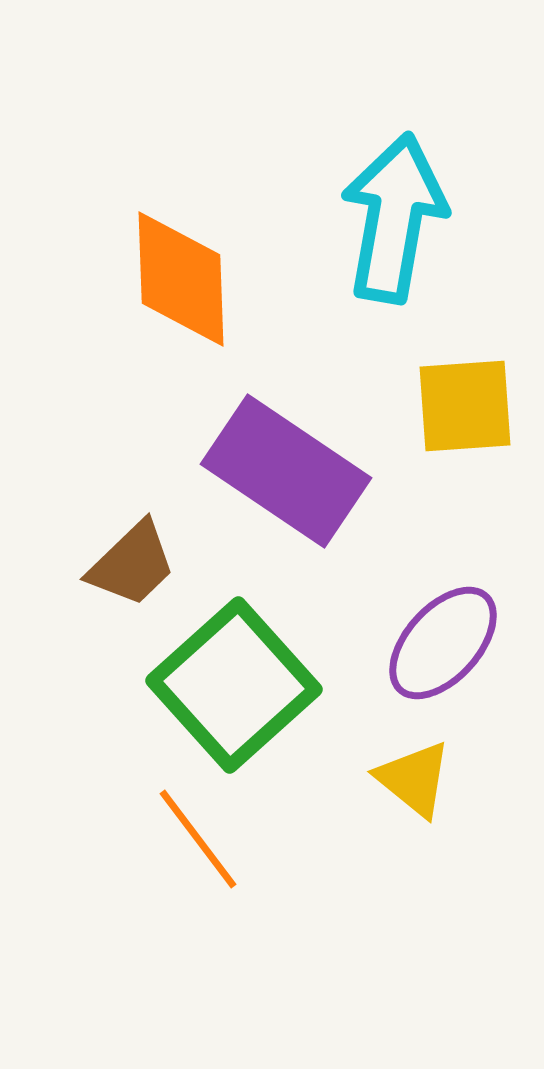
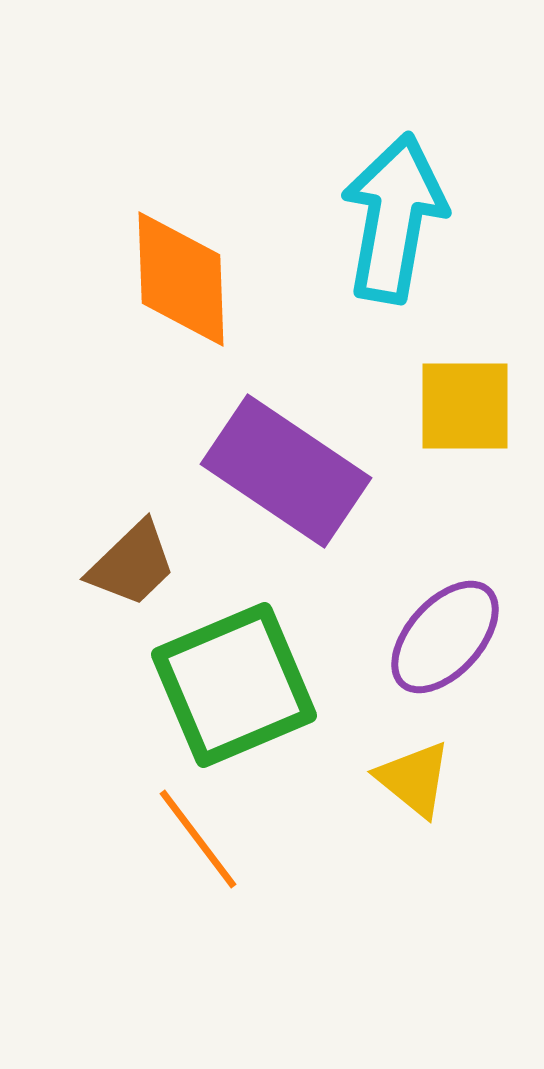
yellow square: rotated 4 degrees clockwise
purple ellipse: moved 2 px right, 6 px up
green square: rotated 19 degrees clockwise
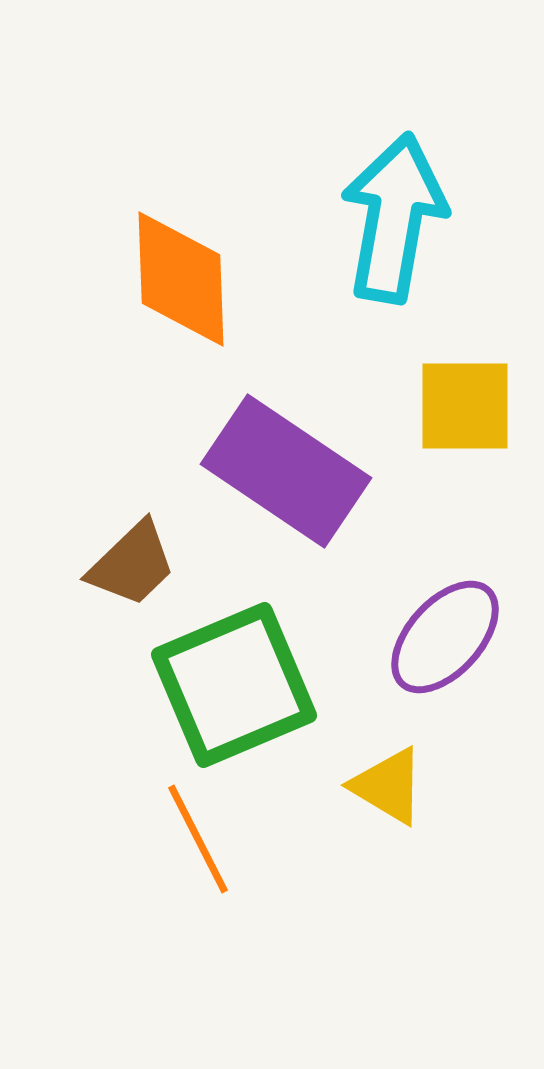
yellow triangle: moved 26 px left, 7 px down; rotated 8 degrees counterclockwise
orange line: rotated 10 degrees clockwise
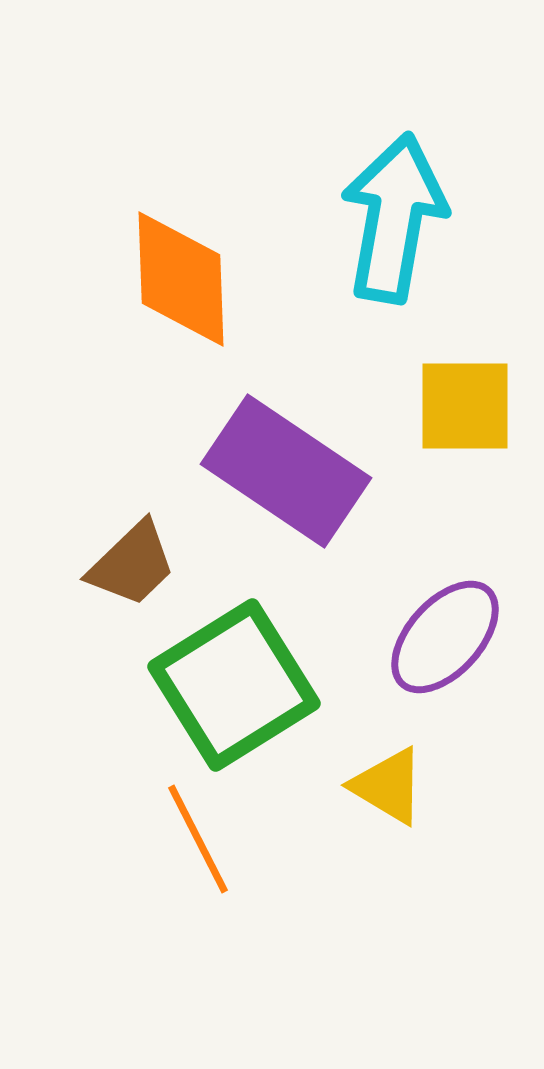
green square: rotated 9 degrees counterclockwise
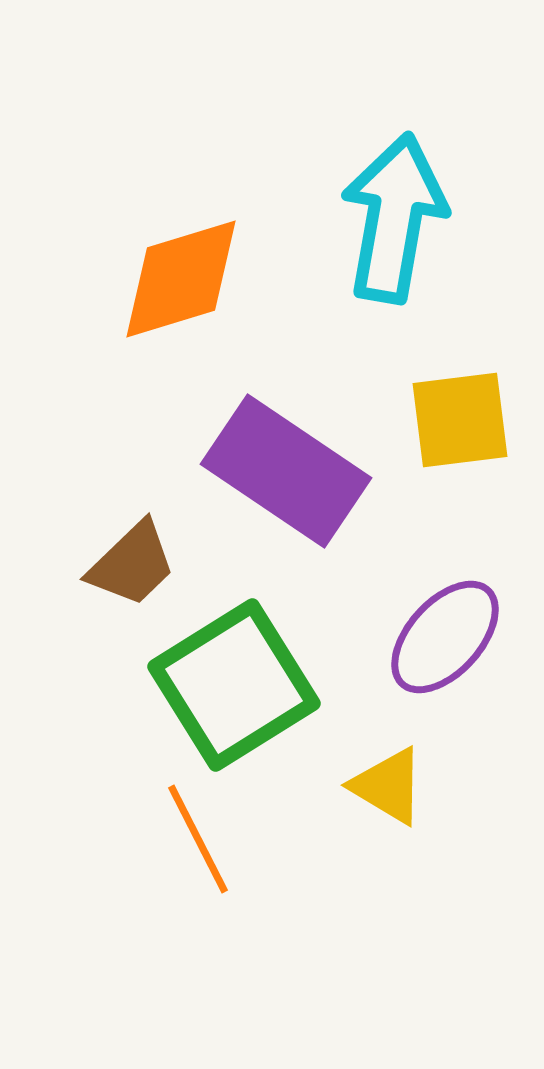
orange diamond: rotated 75 degrees clockwise
yellow square: moved 5 px left, 14 px down; rotated 7 degrees counterclockwise
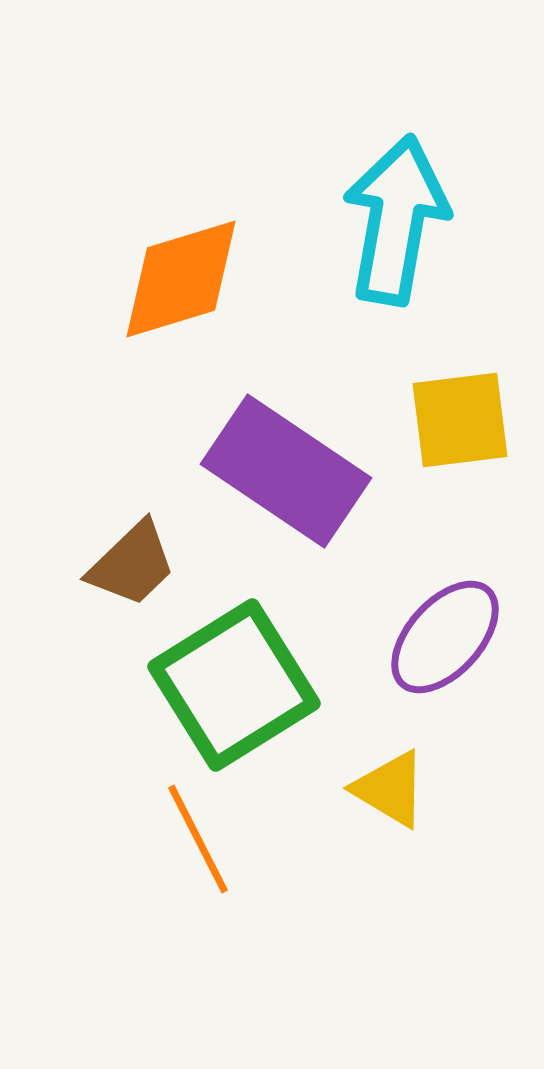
cyan arrow: moved 2 px right, 2 px down
yellow triangle: moved 2 px right, 3 px down
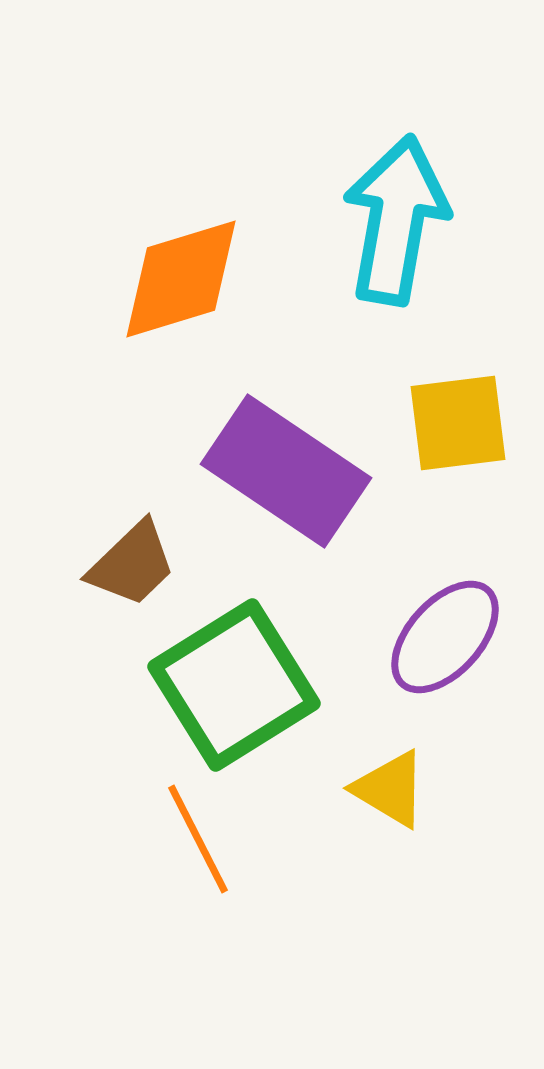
yellow square: moved 2 px left, 3 px down
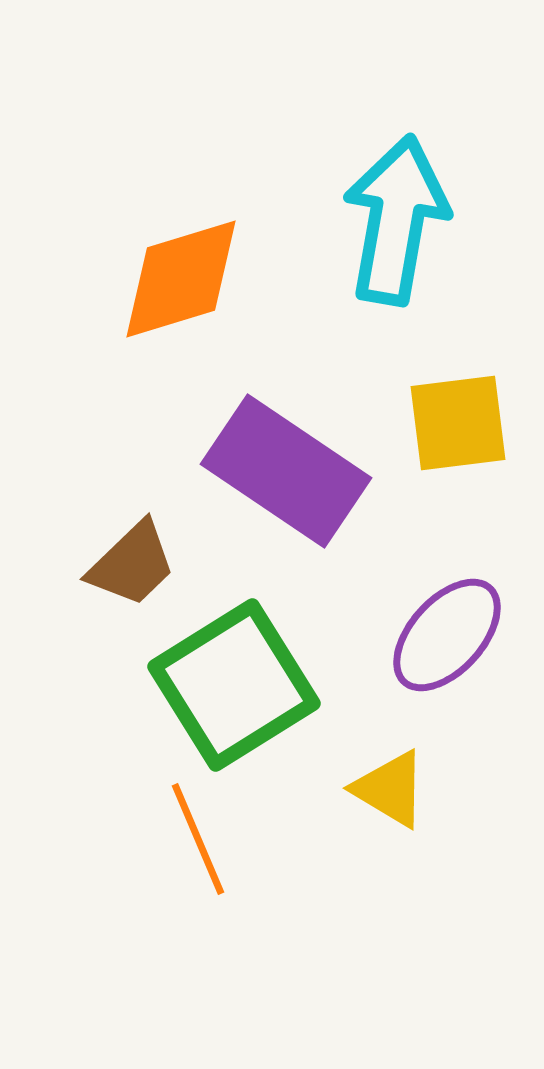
purple ellipse: moved 2 px right, 2 px up
orange line: rotated 4 degrees clockwise
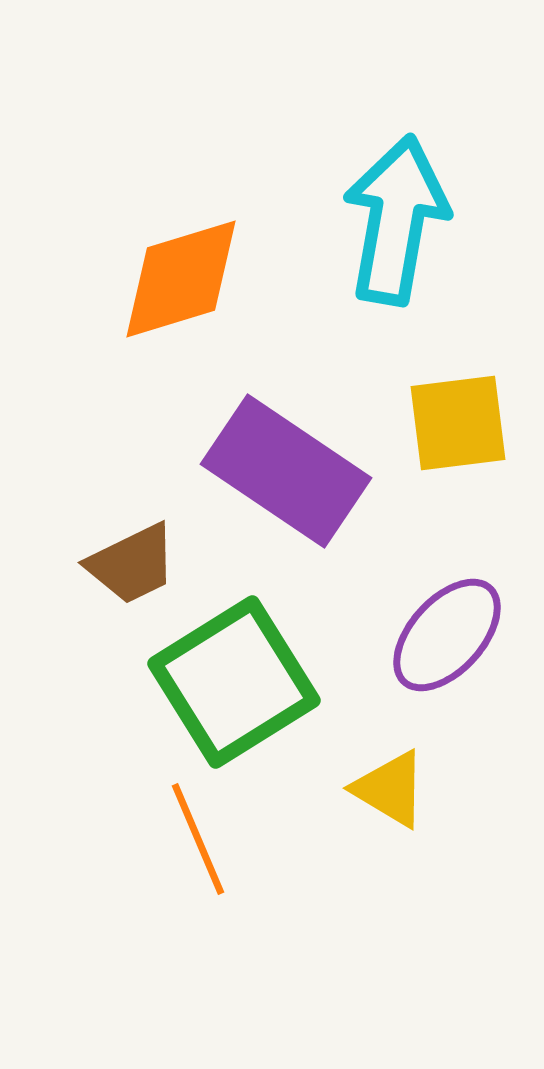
brown trapezoid: rotated 18 degrees clockwise
green square: moved 3 px up
